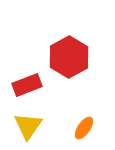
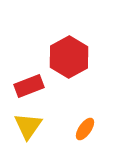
red rectangle: moved 2 px right, 1 px down
orange ellipse: moved 1 px right, 1 px down
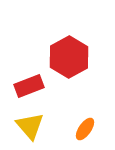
yellow triangle: moved 2 px right; rotated 16 degrees counterclockwise
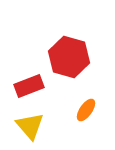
red hexagon: rotated 15 degrees counterclockwise
orange ellipse: moved 1 px right, 19 px up
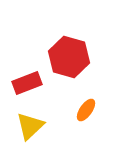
red rectangle: moved 2 px left, 3 px up
yellow triangle: rotated 28 degrees clockwise
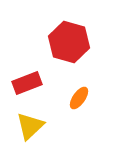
red hexagon: moved 15 px up
orange ellipse: moved 7 px left, 12 px up
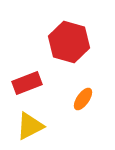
orange ellipse: moved 4 px right, 1 px down
yellow triangle: rotated 16 degrees clockwise
